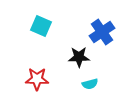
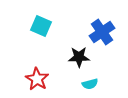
red star: rotated 30 degrees clockwise
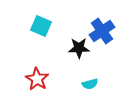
blue cross: moved 1 px up
black star: moved 9 px up
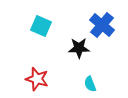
blue cross: moved 6 px up; rotated 15 degrees counterclockwise
red star: rotated 15 degrees counterclockwise
cyan semicircle: rotated 84 degrees clockwise
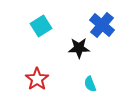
cyan square: rotated 35 degrees clockwise
red star: rotated 20 degrees clockwise
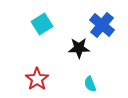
cyan square: moved 1 px right, 2 px up
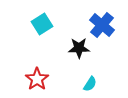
cyan semicircle: rotated 126 degrees counterclockwise
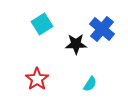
blue cross: moved 4 px down
black star: moved 3 px left, 4 px up
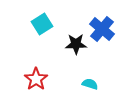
red star: moved 1 px left
cyan semicircle: rotated 105 degrees counterclockwise
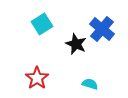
black star: rotated 25 degrees clockwise
red star: moved 1 px right, 1 px up
